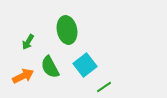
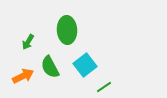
green ellipse: rotated 8 degrees clockwise
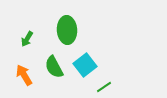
green arrow: moved 1 px left, 3 px up
green semicircle: moved 4 px right
orange arrow: moved 1 px right, 1 px up; rotated 95 degrees counterclockwise
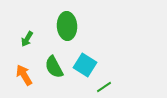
green ellipse: moved 4 px up
cyan square: rotated 20 degrees counterclockwise
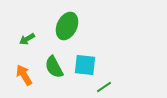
green ellipse: rotated 28 degrees clockwise
green arrow: rotated 28 degrees clockwise
cyan square: rotated 25 degrees counterclockwise
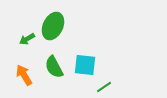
green ellipse: moved 14 px left
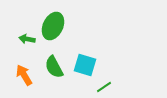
green arrow: rotated 42 degrees clockwise
cyan square: rotated 10 degrees clockwise
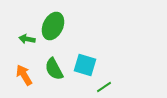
green semicircle: moved 2 px down
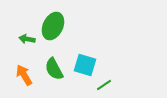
green line: moved 2 px up
